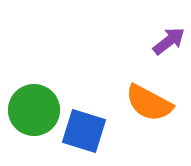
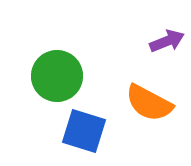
purple arrow: moved 2 px left; rotated 16 degrees clockwise
green circle: moved 23 px right, 34 px up
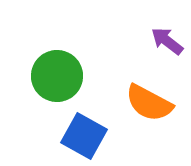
purple arrow: rotated 120 degrees counterclockwise
blue square: moved 5 px down; rotated 12 degrees clockwise
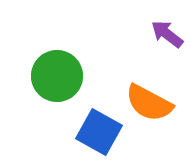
purple arrow: moved 7 px up
blue square: moved 15 px right, 4 px up
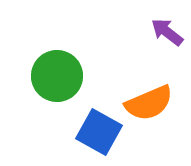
purple arrow: moved 2 px up
orange semicircle: rotated 51 degrees counterclockwise
